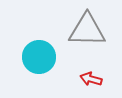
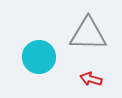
gray triangle: moved 1 px right, 4 px down
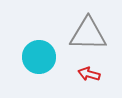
red arrow: moved 2 px left, 5 px up
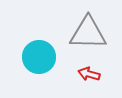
gray triangle: moved 1 px up
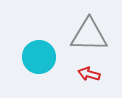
gray triangle: moved 1 px right, 2 px down
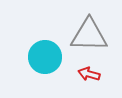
cyan circle: moved 6 px right
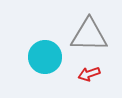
red arrow: rotated 35 degrees counterclockwise
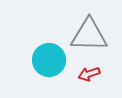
cyan circle: moved 4 px right, 3 px down
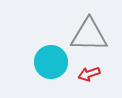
cyan circle: moved 2 px right, 2 px down
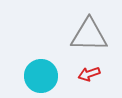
cyan circle: moved 10 px left, 14 px down
